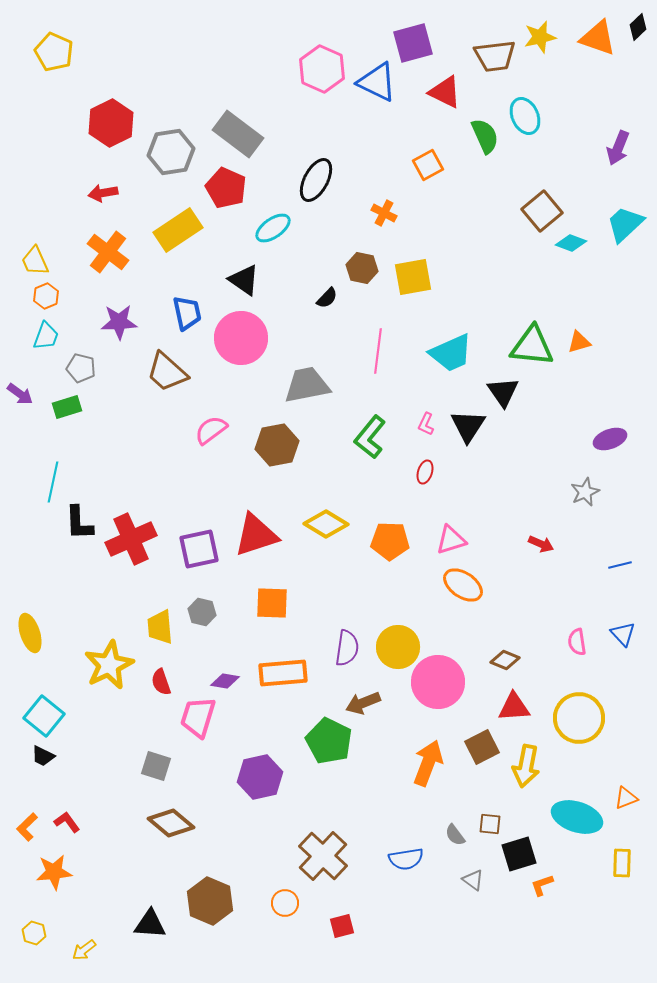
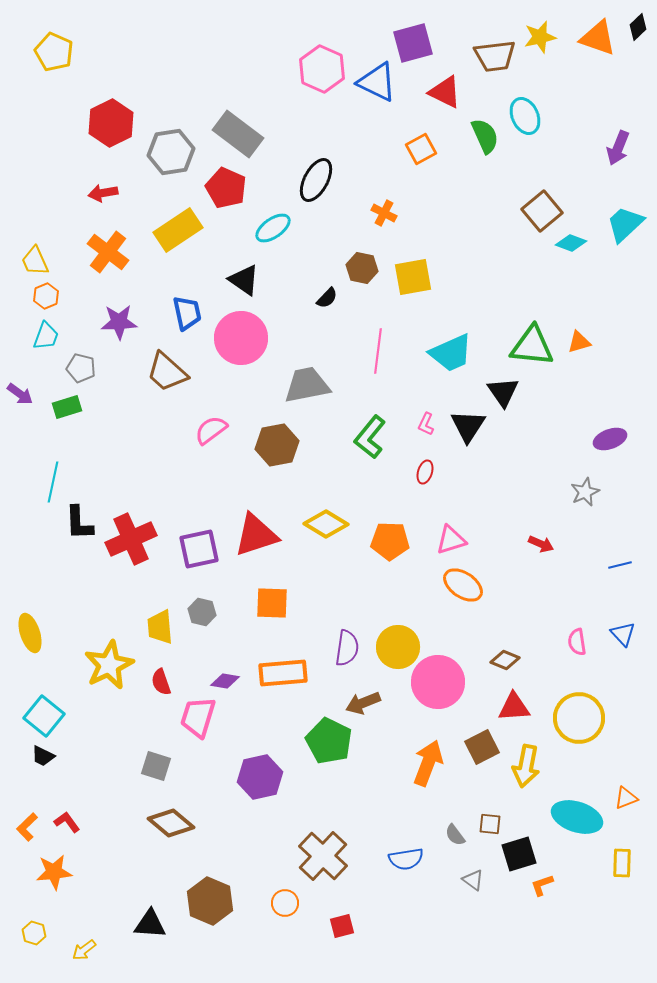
orange square at (428, 165): moved 7 px left, 16 px up
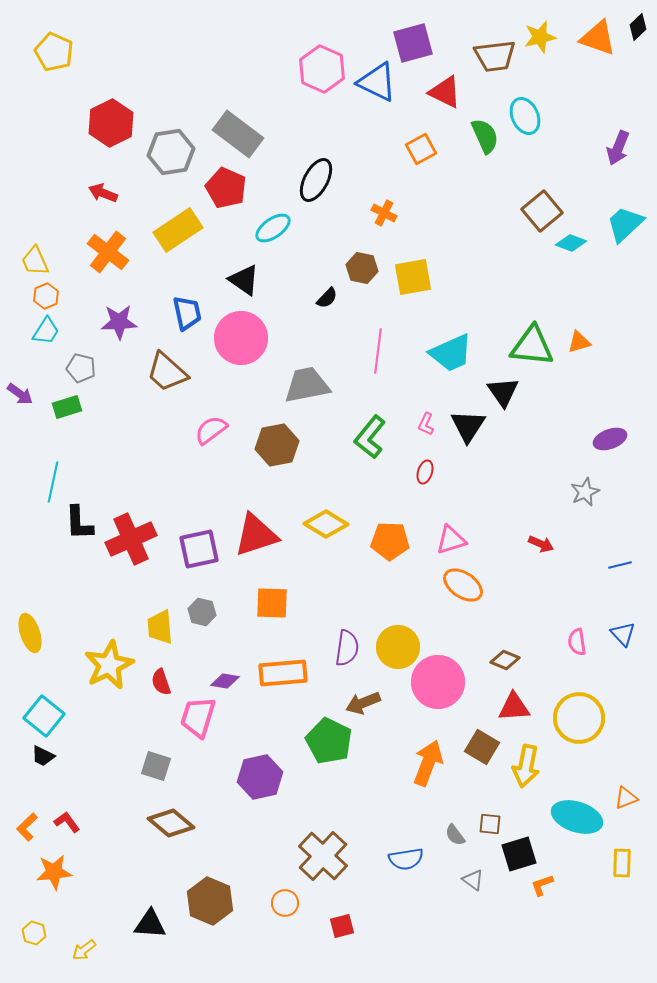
red arrow at (103, 193): rotated 32 degrees clockwise
cyan trapezoid at (46, 336): moved 5 px up; rotated 12 degrees clockwise
brown square at (482, 747): rotated 32 degrees counterclockwise
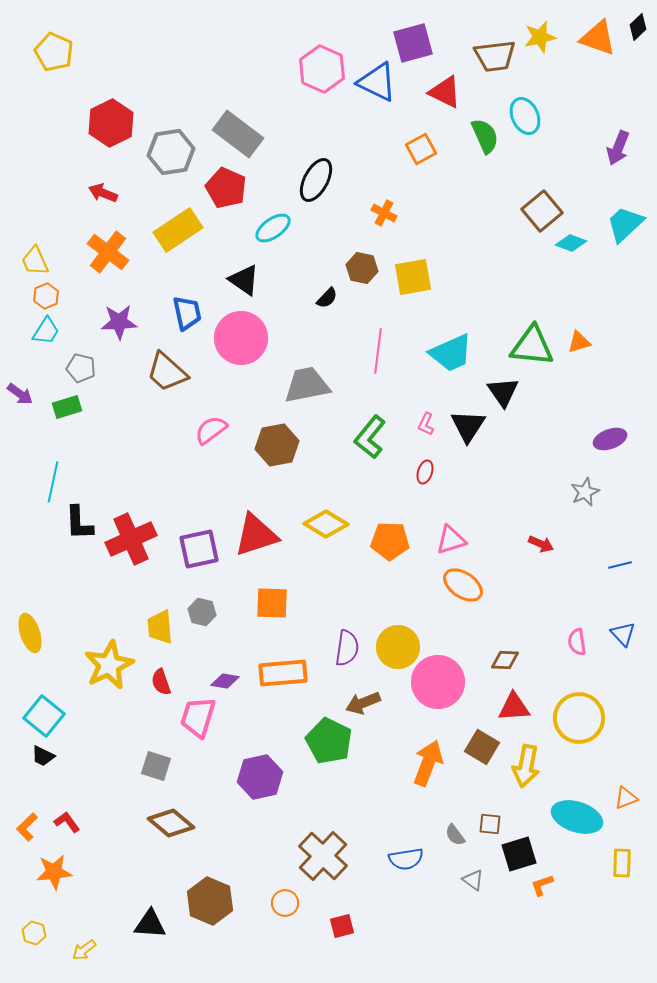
brown diamond at (505, 660): rotated 20 degrees counterclockwise
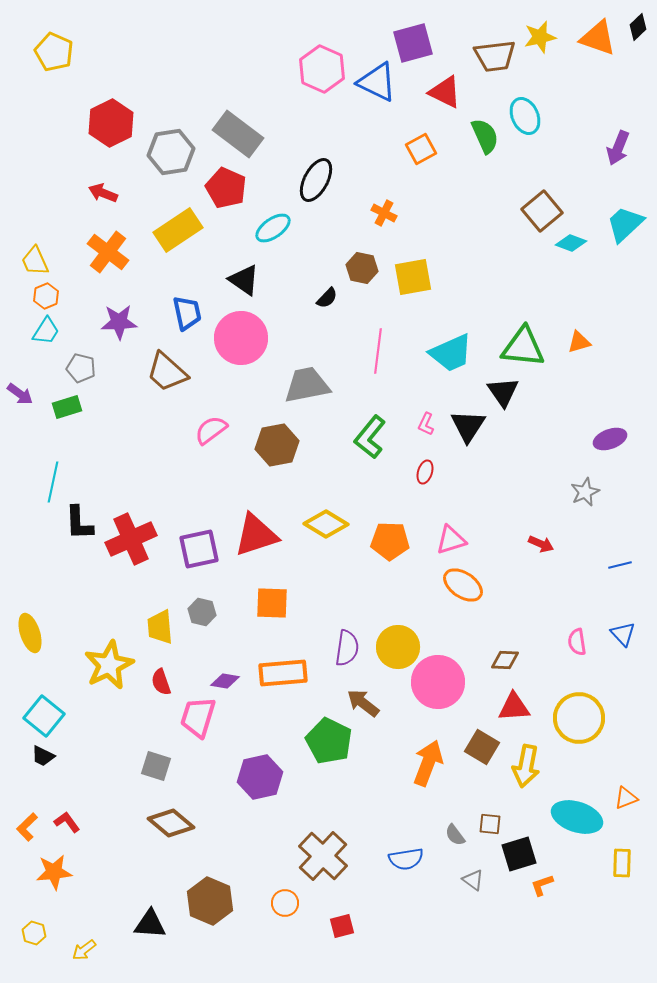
green triangle at (532, 346): moved 9 px left, 1 px down
brown arrow at (363, 703): rotated 60 degrees clockwise
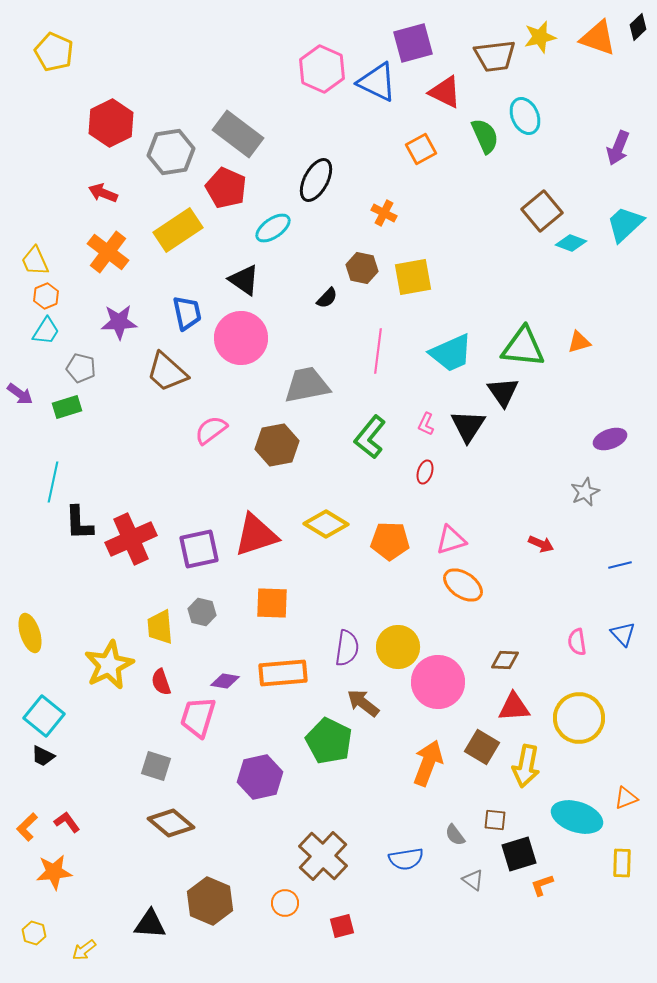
brown square at (490, 824): moved 5 px right, 4 px up
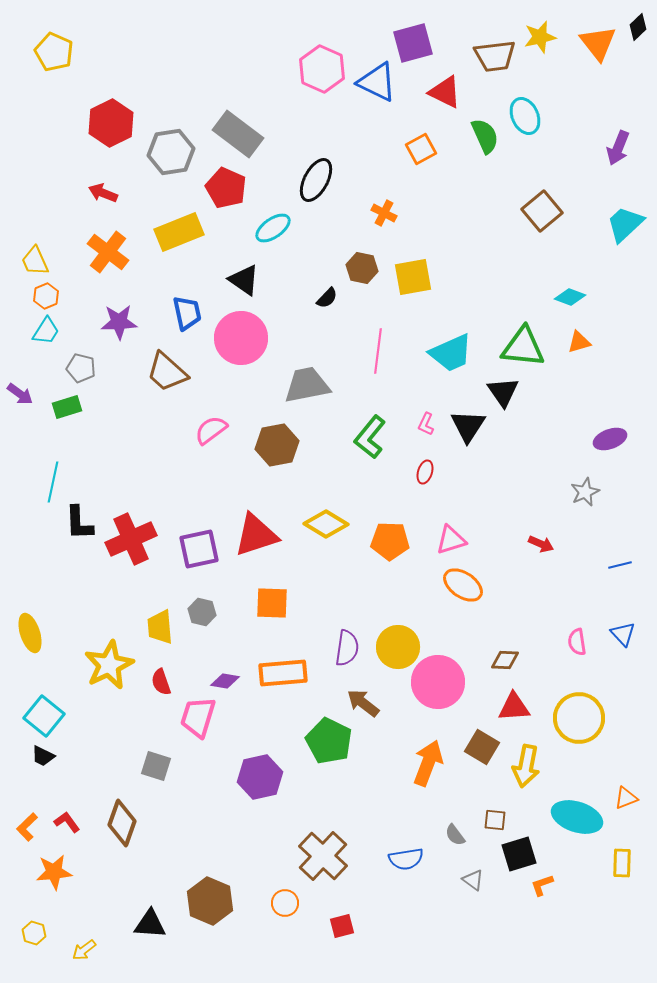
orange triangle at (598, 38): moved 5 px down; rotated 33 degrees clockwise
yellow rectangle at (178, 230): moved 1 px right, 2 px down; rotated 12 degrees clockwise
cyan diamond at (571, 243): moved 1 px left, 54 px down
brown diamond at (171, 823): moved 49 px left; rotated 69 degrees clockwise
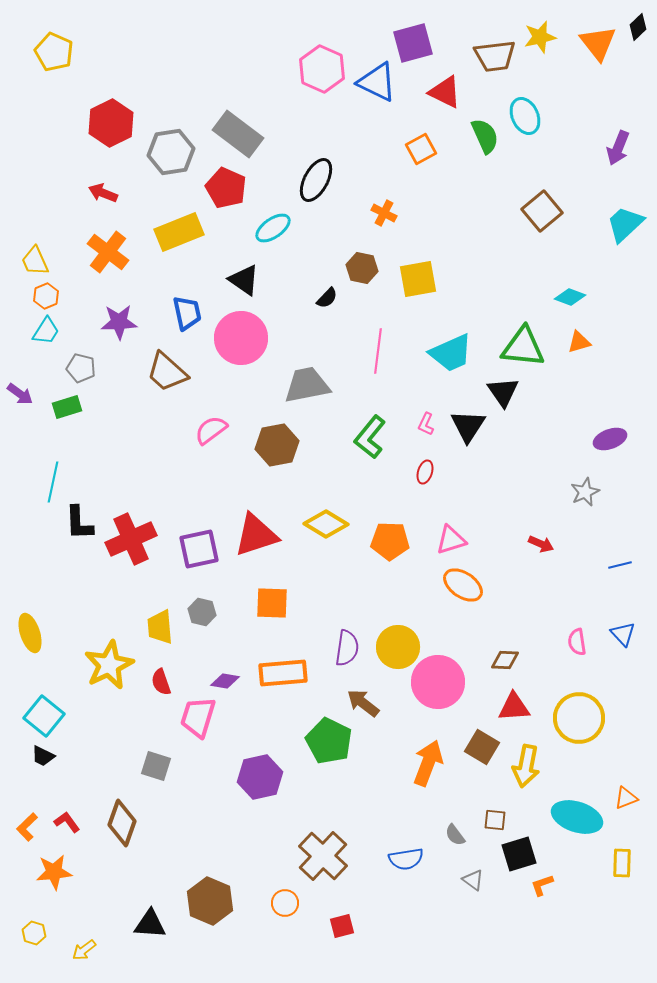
yellow square at (413, 277): moved 5 px right, 2 px down
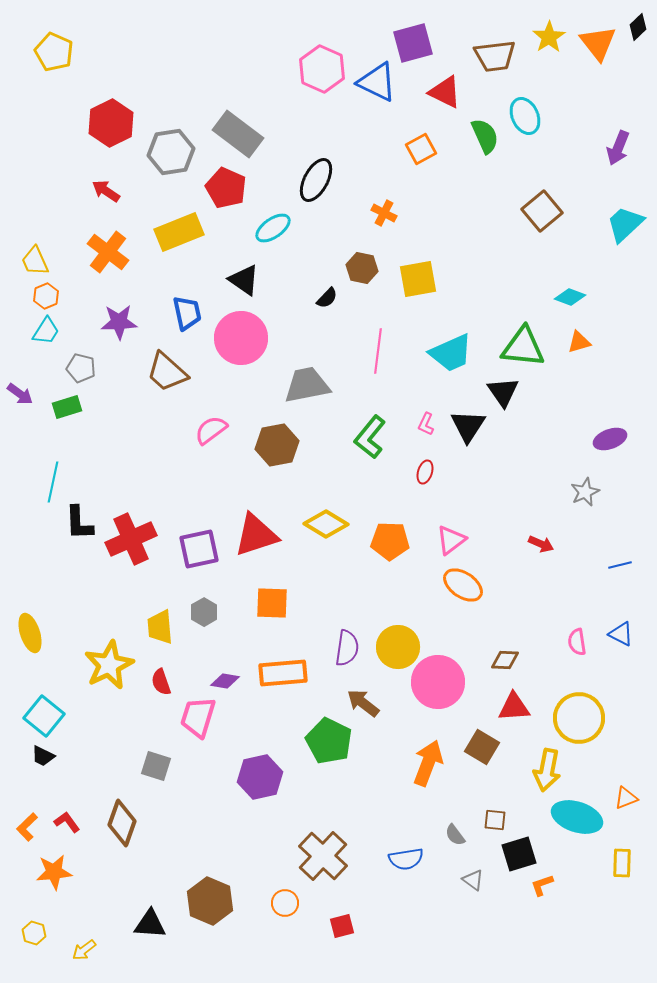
yellow star at (540, 37): moved 9 px right; rotated 20 degrees counterclockwise
red arrow at (103, 193): moved 3 px right, 2 px up; rotated 12 degrees clockwise
pink triangle at (451, 540): rotated 20 degrees counterclockwise
gray hexagon at (202, 612): moved 2 px right; rotated 16 degrees clockwise
blue triangle at (623, 634): moved 2 px left; rotated 20 degrees counterclockwise
yellow arrow at (526, 766): moved 21 px right, 4 px down
